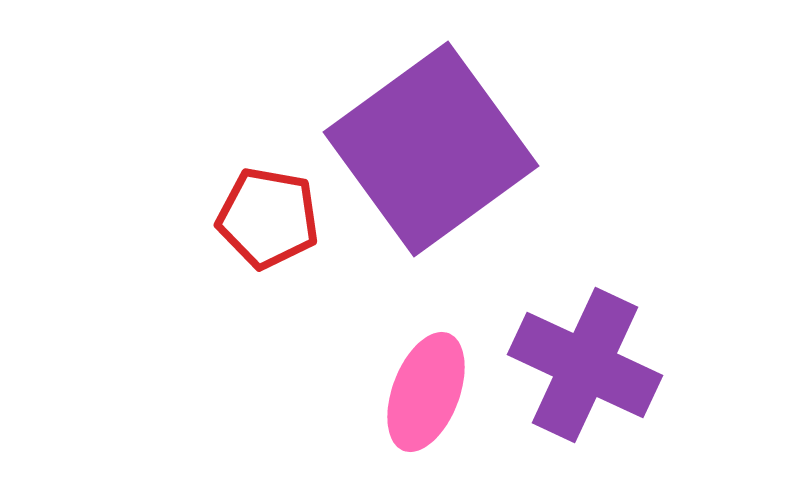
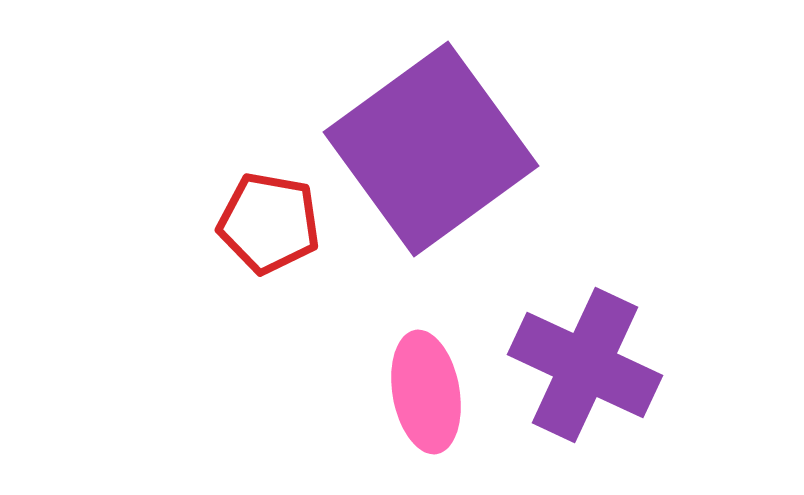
red pentagon: moved 1 px right, 5 px down
pink ellipse: rotated 31 degrees counterclockwise
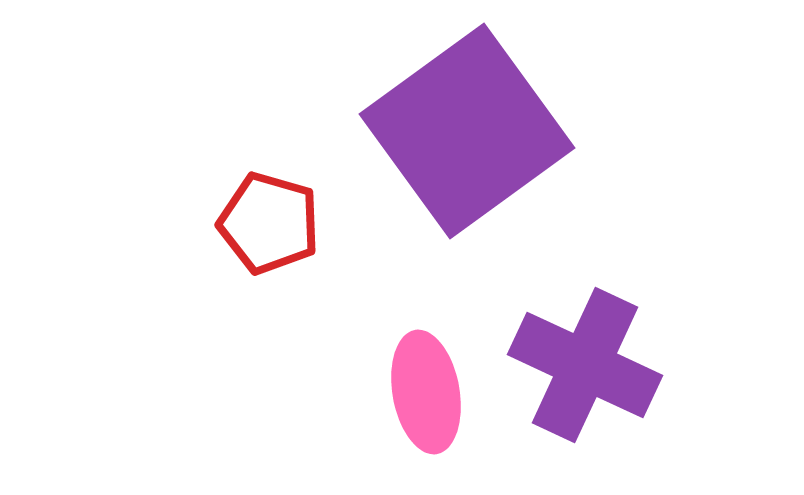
purple square: moved 36 px right, 18 px up
red pentagon: rotated 6 degrees clockwise
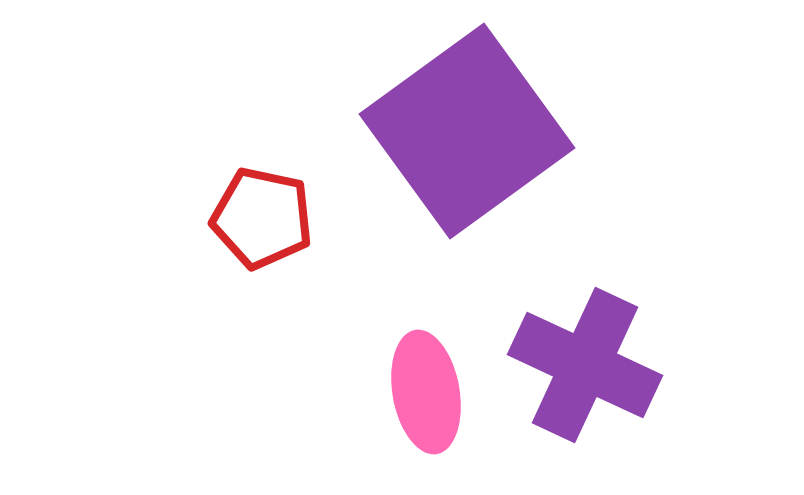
red pentagon: moved 7 px left, 5 px up; rotated 4 degrees counterclockwise
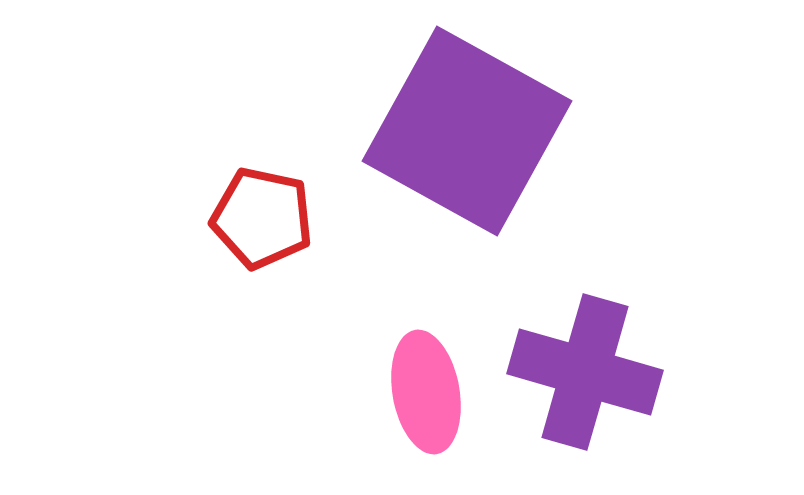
purple square: rotated 25 degrees counterclockwise
purple cross: moved 7 px down; rotated 9 degrees counterclockwise
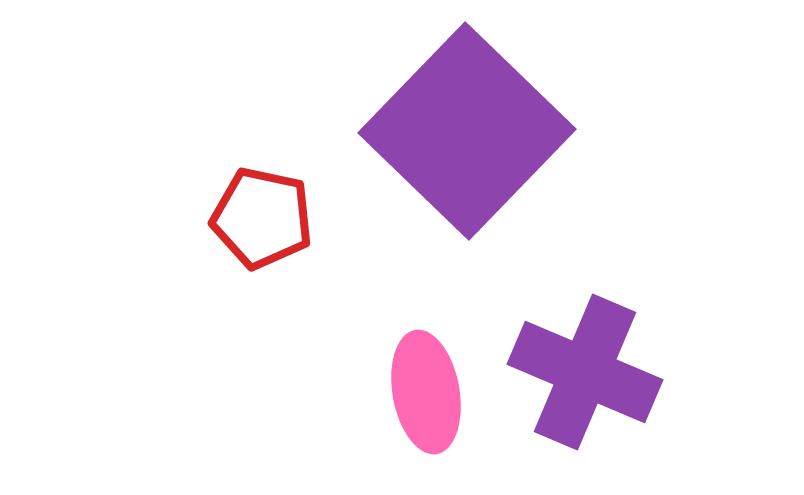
purple square: rotated 15 degrees clockwise
purple cross: rotated 7 degrees clockwise
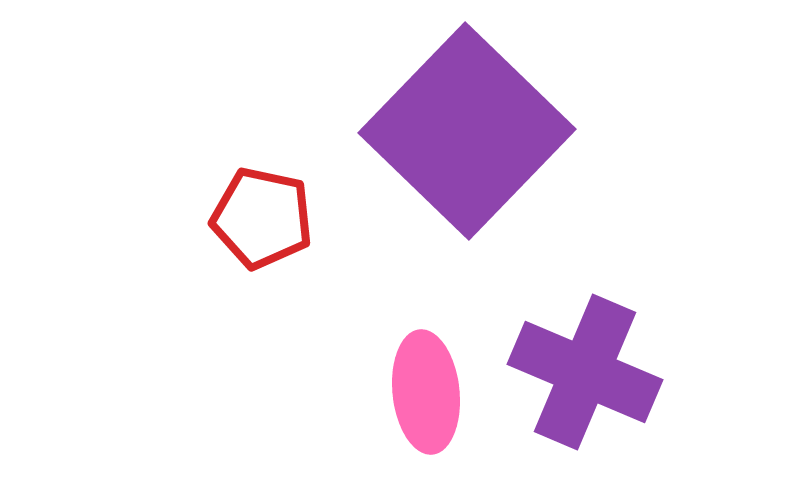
pink ellipse: rotated 4 degrees clockwise
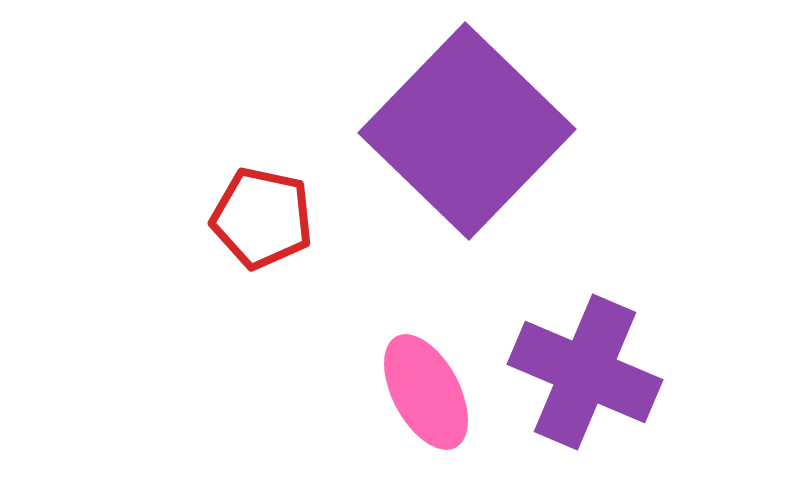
pink ellipse: rotated 22 degrees counterclockwise
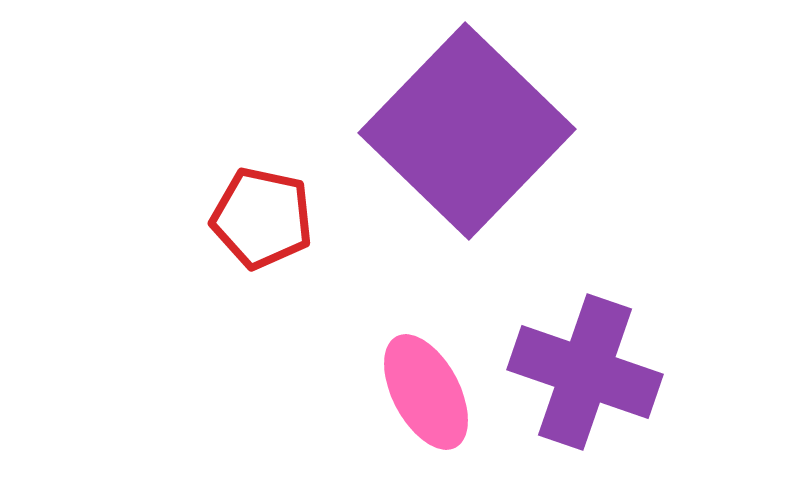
purple cross: rotated 4 degrees counterclockwise
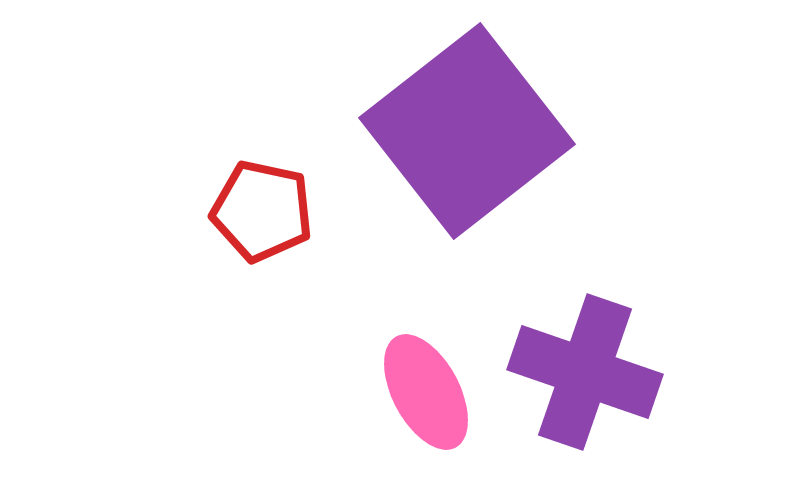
purple square: rotated 8 degrees clockwise
red pentagon: moved 7 px up
